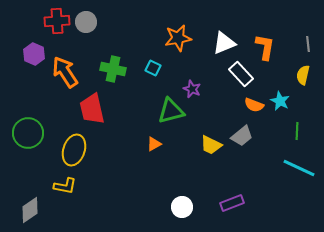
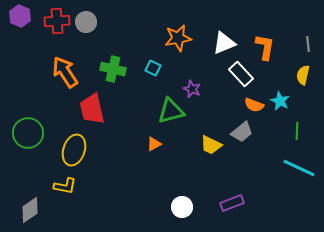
purple hexagon: moved 14 px left, 38 px up
gray trapezoid: moved 4 px up
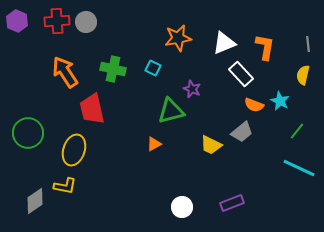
purple hexagon: moved 3 px left, 5 px down
green line: rotated 36 degrees clockwise
gray diamond: moved 5 px right, 9 px up
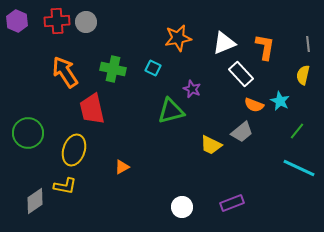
orange triangle: moved 32 px left, 23 px down
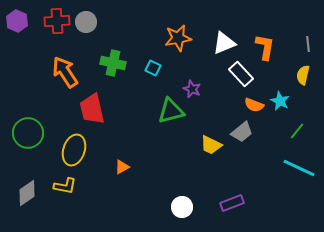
green cross: moved 6 px up
gray diamond: moved 8 px left, 8 px up
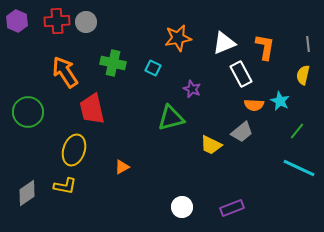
white rectangle: rotated 15 degrees clockwise
orange semicircle: rotated 18 degrees counterclockwise
green triangle: moved 7 px down
green circle: moved 21 px up
purple rectangle: moved 5 px down
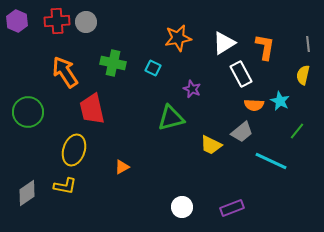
white triangle: rotated 10 degrees counterclockwise
cyan line: moved 28 px left, 7 px up
